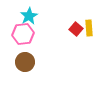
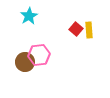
yellow rectangle: moved 2 px down
pink hexagon: moved 16 px right, 21 px down
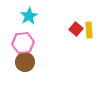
pink hexagon: moved 16 px left, 12 px up
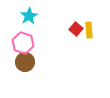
pink hexagon: rotated 25 degrees clockwise
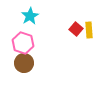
cyan star: moved 1 px right
brown circle: moved 1 px left, 1 px down
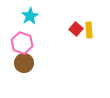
pink hexagon: moved 1 px left
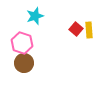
cyan star: moved 5 px right; rotated 12 degrees clockwise
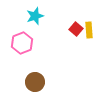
pink hexagon: rotated 20 degrees clockwise
brown circle: moved 11 px right, 19 px down
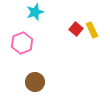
cyan star: moved 4 px up
yellow rectangle: moved 3 px right; rotated 21 degrees counterclockwise
